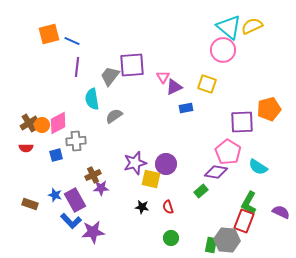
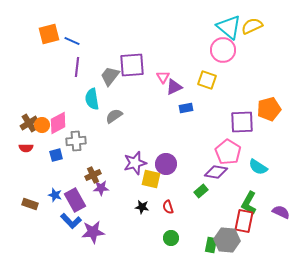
yellow square at (207, 84): moved 4 px up
red rectangle at (244, 221): rotated 10 degrees counterclockwise
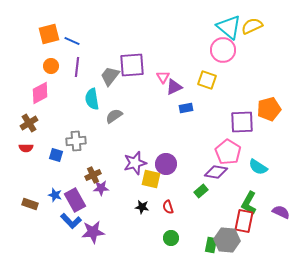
pink diamond at (58, 123): moved 18 px left, 30 px up
orange circle at (42, 125): moved 9 px right, 59 px up
blue square at (56, 155): rotated 32 degrees clockwise
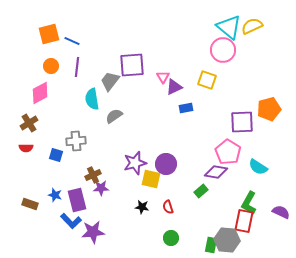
gray trapezoid at (110, 76): moved 5 px down
purple rectangle at (75, 200): moved 2 px right; rotated 15 degrees clockwise
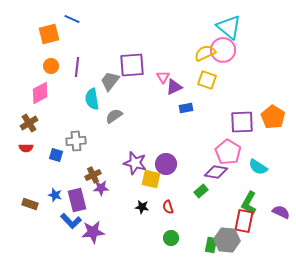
yellow semicircle at (252, 26): moved 47 px left, 27 px down
blue line at (72, 41): moved 22 px up
orange pentagon at (269, 109): moved 4 px right, 8 px down; rotated 25 degrees counterclockwise
purple star at (135, 163): rotated 30 degrees clockwise
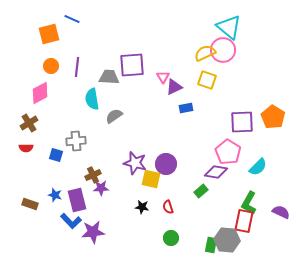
gray trapezoid at (110, 81): moved 1 px left, 4 px up; rotated 55 degrees clockwise
cyan semicircle at (258, 167): rotated 78 degrees counterclockwise
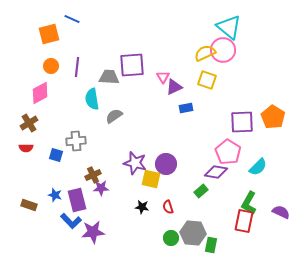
brown rectangle at (30, 204): moved 1 px left, 1 px down
gray hexagon at (227, 240): moved 34 px left, 7 px up
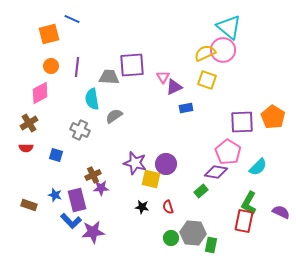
gray cross at (76, 141): moved 4 px right, 11 px up; rotated 30 degrees clockwise
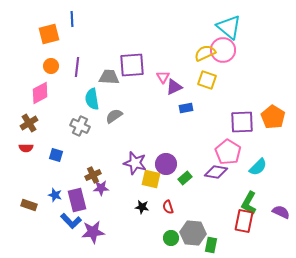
blue line at (72, 19): rotated 63 degrees clockwise
gray cross at (80, 130): moved 4 px up
green rectangle at (201, 191): moved 16 px left, 13 px up
